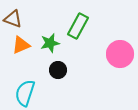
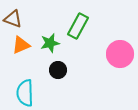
cyan semicircle: rotated 20 degrees counterclockwise
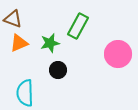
orange triangle: moved 2 px left, 2 px up
pink circle: moved 2 px left
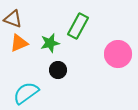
cyan semicircle: moved 1 px right; rotated 56 degrees clockwise
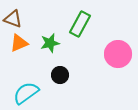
green rectangle: moved 2 px right, 2 px up
black circle: moved 2 px right, 5 px down
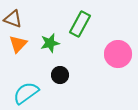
orange triangle: moved 1 px left, 1 px down; rotated 24 degrees counterclockwise
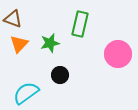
green rectangle: rotated 15 degrees counterclockwise
orange triangle: moved 1 px right
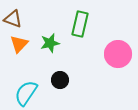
black circle: moved 5 px down
cyan semicircle: rotated 20 degrees counterclockwise
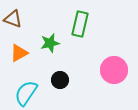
orange triangle: moved 9 px down; rotated 18 degrees clockwise
pink circle: moved 4 px left, 16 px down
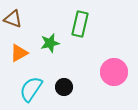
pink circle: moved 2 px down
black circle: moved 4 px right, 7 px down
cyan semicircle: moved 5 px right, 4 px up
